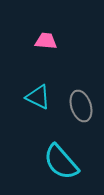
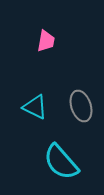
pink trapezoid: rotated 95 degrees clockwise
cyan triangle: moved 3 px left, 10 px down
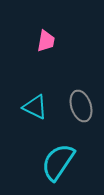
cyan semicircle: moved 3 px left; rotated 75 degrees clockwise
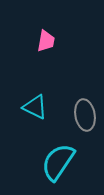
gray ellipse: moved 4 px right, 9 px down; rotated 8 degrees clockwise
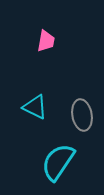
gray ellipse: moved 3 px left
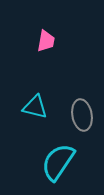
cyan triangle: rotated 12 degrees counterclockwise
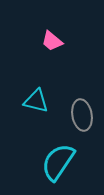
pink trapezoid: moved 6 px right; rotated 120 degrees clockwise
cyan triangle: moved 1 px right, 6 px up
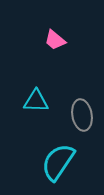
pink trapezoid: moved 3 px right, 1 px up
cyan triangle: rotated 12 degrees counterclockwise
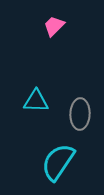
pink trapezoid: moved 1 px left, 14 px up; rotated 95 degrees clockwise
gray ellipse: moved 2 px left, 1 px up; rotated 12 degrees clockwise
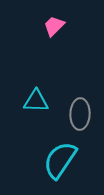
cyan semicircle: moved 2 px right, 2 px up
